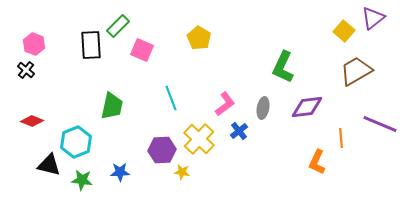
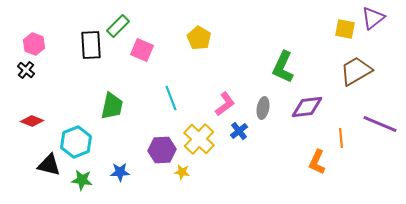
yellow square: moved 1 px right, 2 px up; rotated 30 degrees counterclockwise
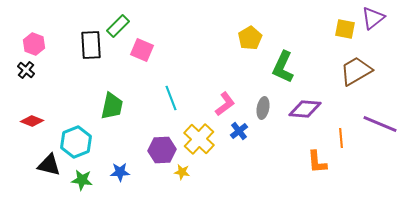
yellow pentagon: moved 51 px right; rotated 10 degrees clockwise
purple diamond: moved 2 px left, 2 px down; rotated 12 degrees clockwise
orange L-shape: rotated 30 degrees counterclockwise
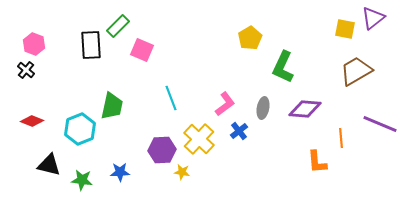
cyan hexagon: moved 4 px right, 13 px up
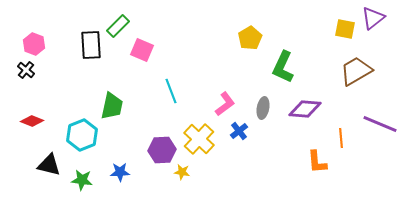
cyan line: moved 7 px up
cyan hexagon: moved 2 px right, 6 px down
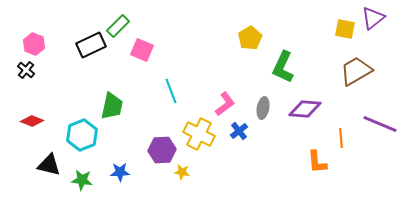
black rectangle: rotated 68 degrees clockwise
yellow cross: moved 5 px up; rotated 16 degrees counterclockwise
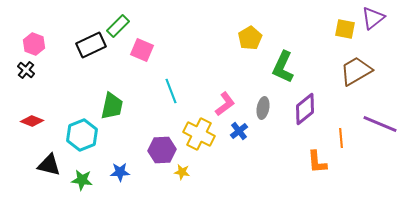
purple diamond: rotated 44 degrees counterclockwise
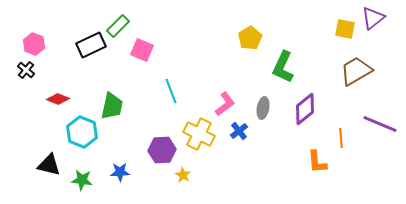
red diamond: moved 26 px right, 22 px up
cyan hexagon: moved 3 px up; rotated 16 degrees counterclockwise
yellow star: moved 1 px right, 3 px down; rotated 21 degrees clockwise
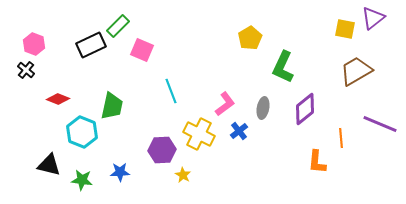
orange L-shape: rotated 10 degrees clockwise
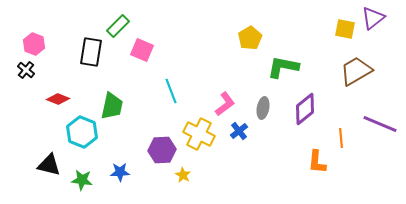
black rectangle: moved 7 px down; rotated 56 degrees counterclockwise
green L-shape: rotated 76 degrees clockwise
